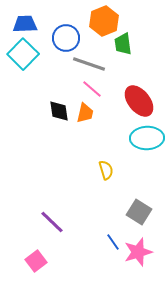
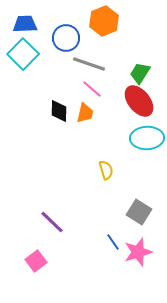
green trapezoid: moved 17 px right, 29 px down; rotated 40 degrees clockwise
black diamond: rotated 10 degrees clockwise
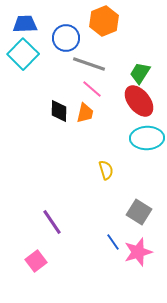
purple line: rotated 12 degrees clockwise
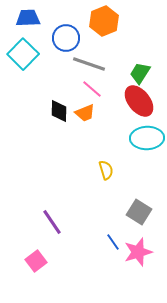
blue trapezoid: moved 3 px right, 6 px up
orange trapezoid: rotated 55 degrees clockwise
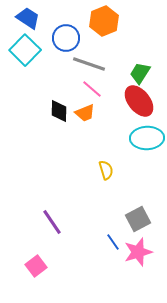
blue trapezoid: rotated 35 degrees clockwise
cyan square: moved 2 px right, 4 px up
gray square: moved 1 px left, 7 px down; rotated 30 degrees clockwise
pink square: moved 5 px down
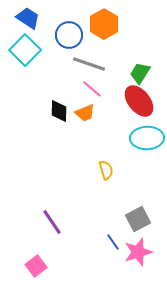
orange hexagon: moved 3 px down; rotated 8 degrees counterclockwise
blue circle: moved 3 px right, 3 px up
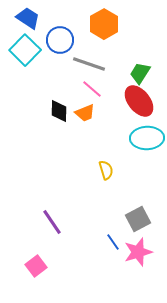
blue circle: moved 9 px left, 5 px down
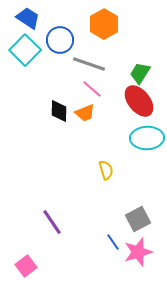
pink square: moved 10 px left
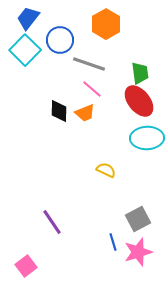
blue trapezoid: rotated 85 degrees counterclockwise
orange hexagon: moved 2 px right
green trapezoid: rotated 140 degrees clockwise
yellow semicircle: rotated 48 degrees counterclockwise
blue line: rotated 18 degrees clockwise
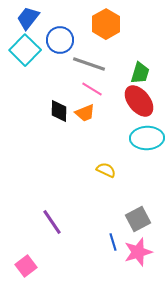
green trapezoid: rotated 25 degrees clockwise
pink line: rotated 10 degrees counterclockwise
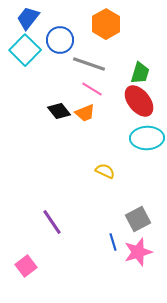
black diamond: rotated 40 degrees counterclockwise
yellow semicircle: moved 1 px left, 1 px down
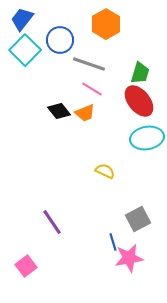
blue trapezoid: moved 6 px left, 1 px down
cyan ellipse: rotated 8 degrees counterclockwise
pink star: moved 9 px left, 6 px down; rotated 8 degrees clockwise
